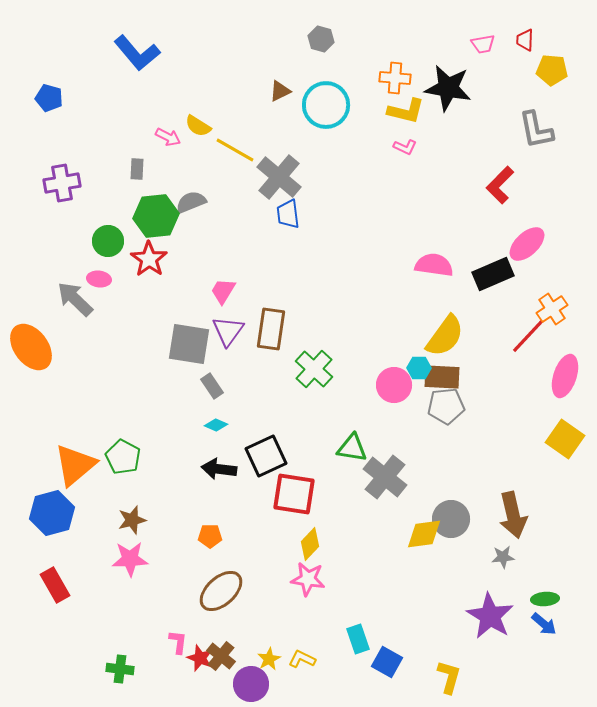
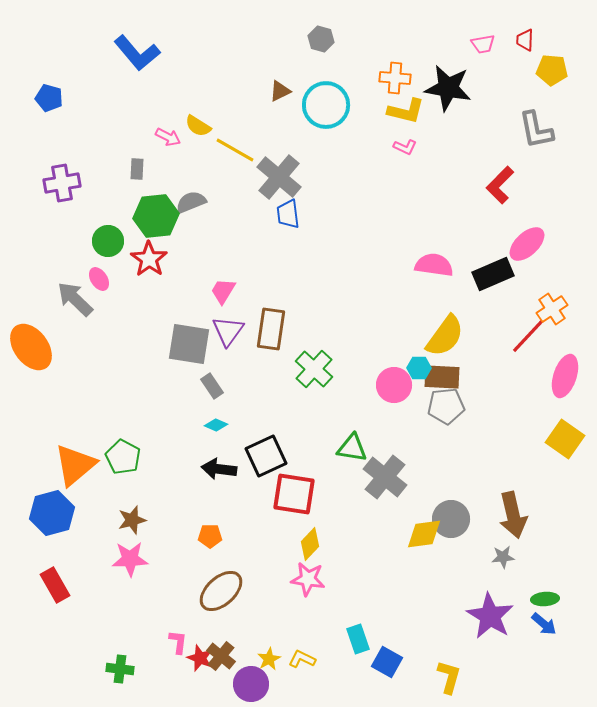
pink ellipse at (99, 279): rotated 50 degrees clockwise
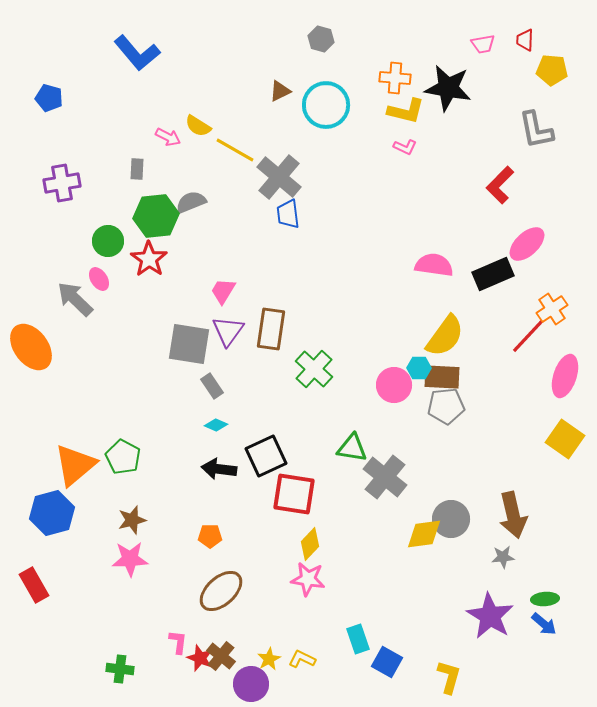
red rectangle at (55, 585): moved 21 px left
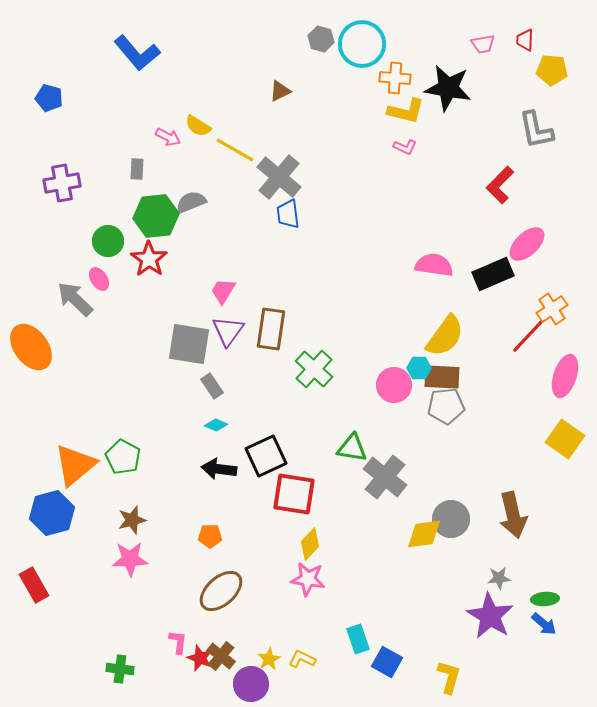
cyan circle at (326, 105): moved 36 px right, 61 px up
gray star at (503, 557): moved 4 px left, 21 px down
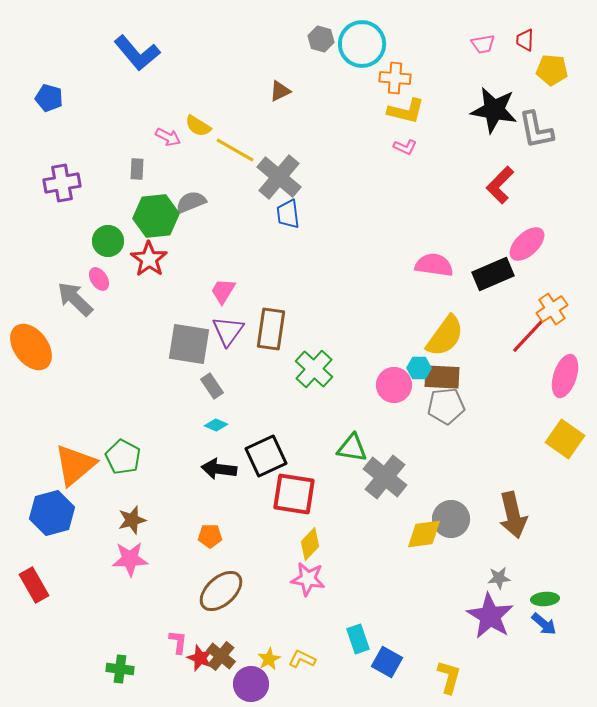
black star at (448, 88): moved 46 px right, 22 px down
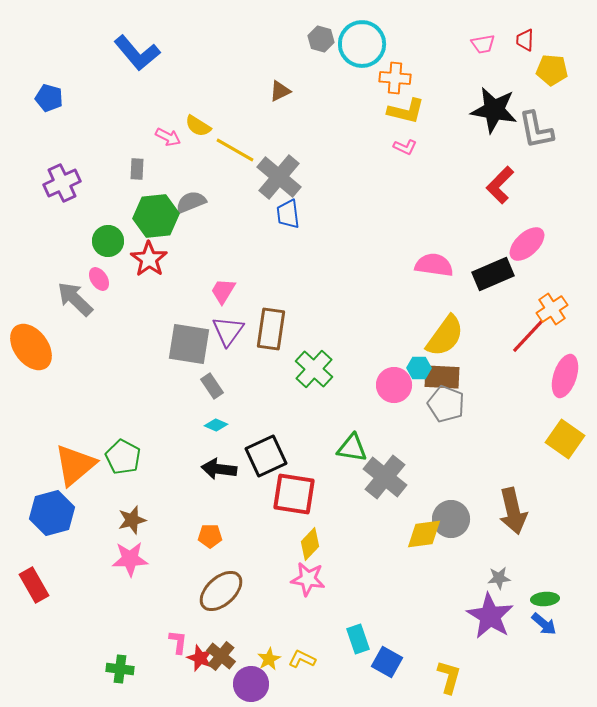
purple cross at (62, 183): rotated 15 degrees counterclockwise
gray pentagon at (446, 406): moved 2 px up; rotated 27 degrees clockwise
brown arrow at (513, 515): moved 4 px up
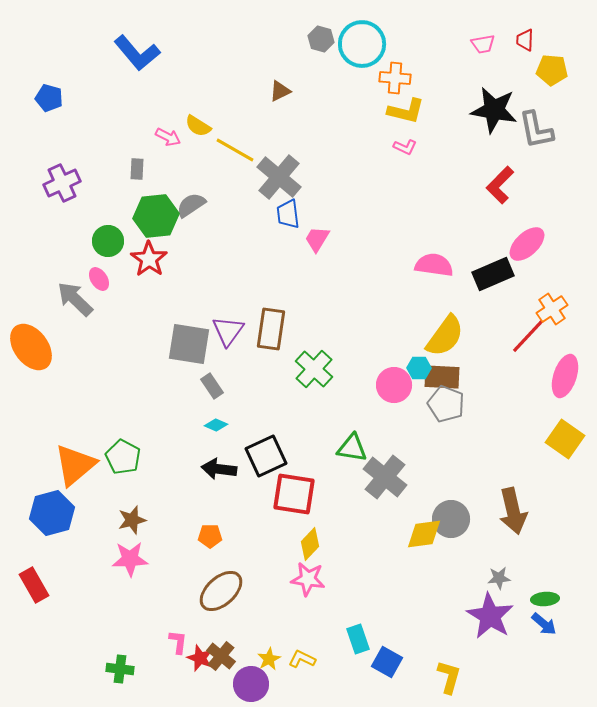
gray semicircle at (191, 202): moved 3 px down; rotated 12 degrees counterclockwise
pink trapezoid at (223, 291): moved 94 px right, 52 px up
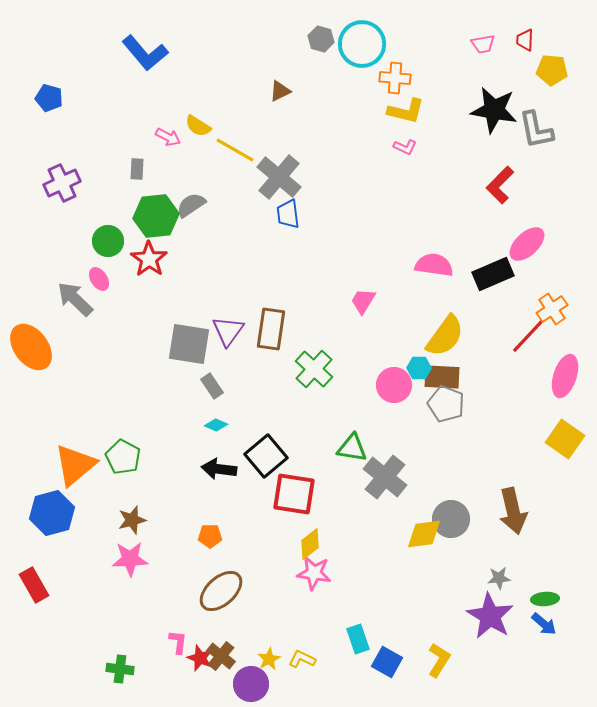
blue L-shape at (137, 53): moved 8 px right
pink trapezoid at (317, 239): moved 46 px right, 62 px down
black square at (266, 456): rotated 15 degrees counterclockwise
yellow diamond at (310, 544): rotated 8 degrees clockwise
pink star at (308, 579): moved 6 px right, 6 px up
yellow L-shape at (449, 677): moved 10 px left, 17 px up; rotated 16 degrees clockwise
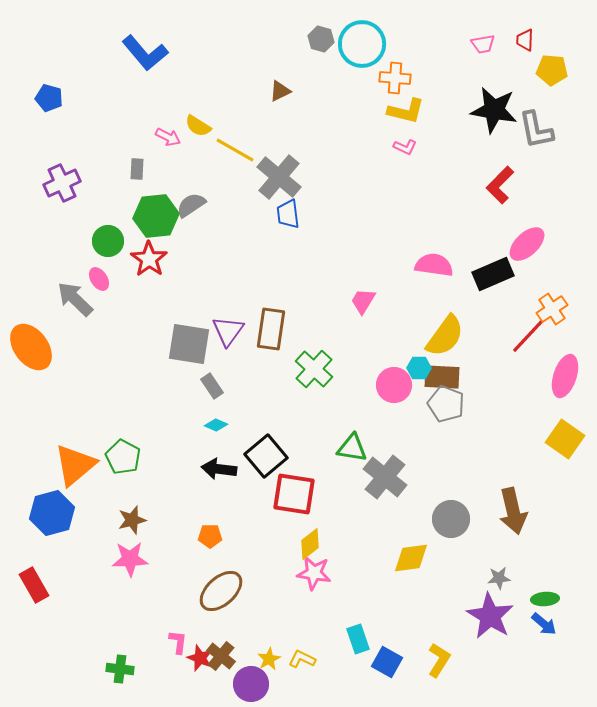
yellow diamond at (424, 534): moved 13 px left, 24 px down
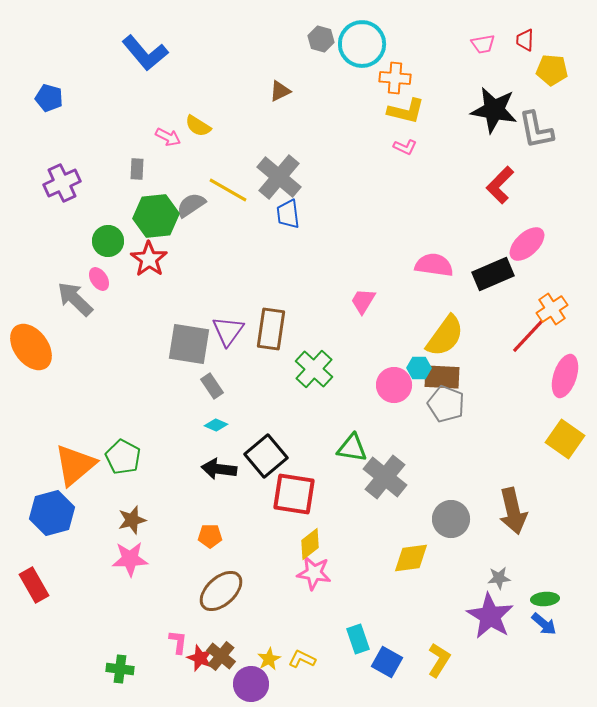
yellow line at (235, 150): moved 7 px left, 40 px down
